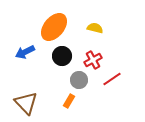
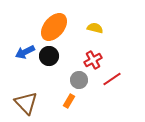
black circle: moved 13 px left
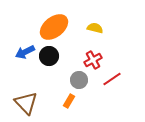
orange ellipse: rotated 12 degrees clockwise
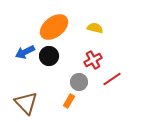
gray circle: moved 2 px down
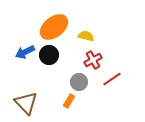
yellow semicircle: moved 9 px left, 8 px down
black circle: moved 1 px up
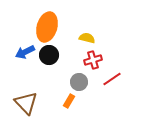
orange ellipse: moved 7 px left; rotated 36 degrees counterclockwise
yellow semicircle: moved 1 px right, 2 px down
red cross: rotated 12 degrees clockwise
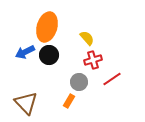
yellow semicircle: rotated 35 degrees clockwise
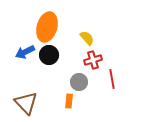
red line: rotated 66 degrees counterclockwise
orange rectangle: rotated 24 degrees counterclockwise
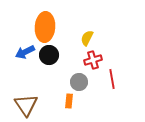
orange ellipse: moved 2 px left; rotated 12 degrees counterclockwise
yellow semicircle: rotated 112 degrees counterclockwise
brown triangle: moved 2 px down; rotated 10 degrees clockwise
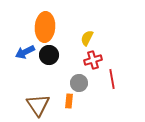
gray circle: moved 1 px down
brown triangle: moved 12 px right
